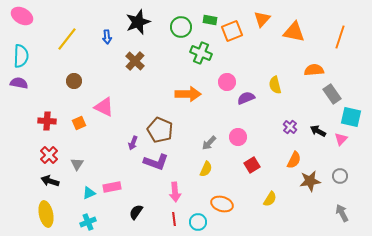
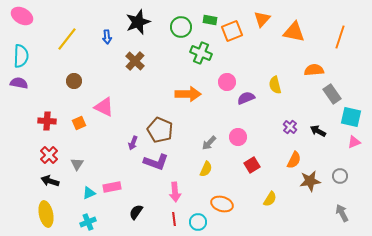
pink triangle at (341, 139): moved 13 px right, 3 px down; rotated 24 degrees clockwise
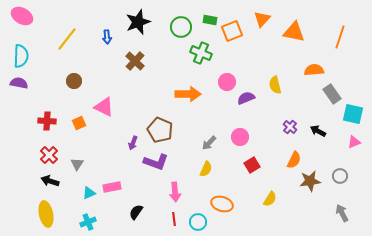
cyan square at (351, 117): moved 2 px right, 3 px up
pink circle at (238, 137): moved 2 px right
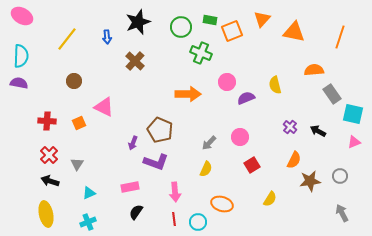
pink rectangle at (112, 187): moved 18 px right
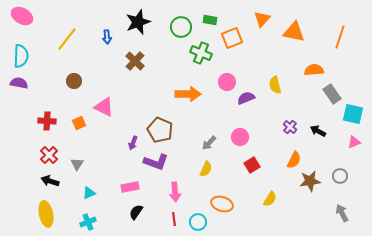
orange square at (232, 31): moved 7 px down
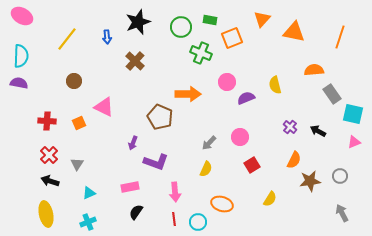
brown pentagon at (160, 130): moved 13 px up
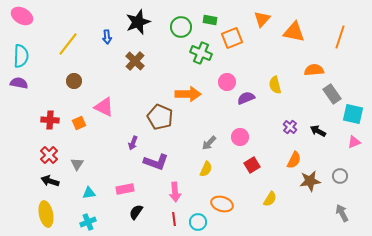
yellow line at (67, 39): moved 1 px right, 5 px down
red cross at (47, 121): moved 3 px right, 1 px up
pink rectangle at (130, 187): moved 5 px left, 2 px down
cyan triangle at (89, 193): rotated 16 degrees clockwise
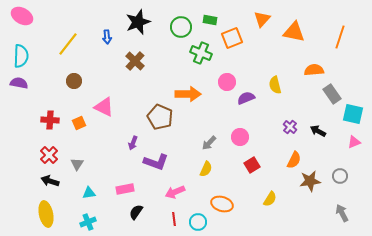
pink arrow at (175, 192): rotated 72 degrees clockwise
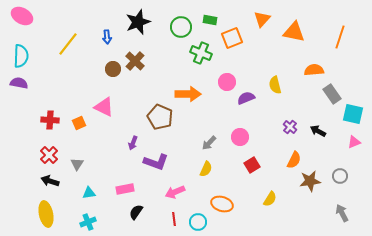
brown circle at (74, 81): moved 39 px right, 12 px up
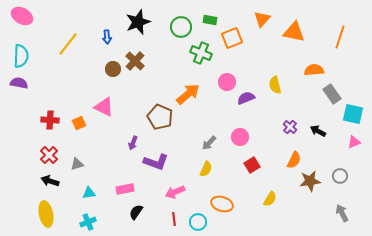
orange arrow at (188, 94): rotated 40 degrees counterclockwise
gray triangle at (77, 164): rotated 40 degrees clockwise
